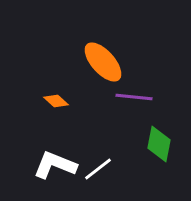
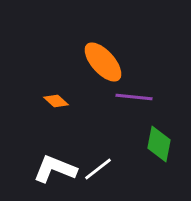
white L-shape: moved 4 px down
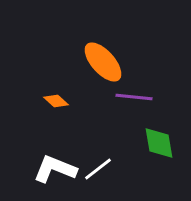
green diamond: moved 1 px up; rotated 21 degrees counterclockwise
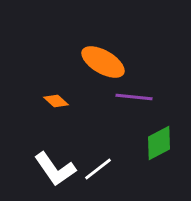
orange ellipse: rotated 18 degrees counterclockwise
green diamond: rotated 72 degrees clockwise
white L-shape: rotated 147 degrees counterclockwise
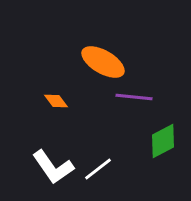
orange diamond: rotated 10 degrees clockwise
green diamond: moved 4 px right, 2 px up
white L-shape: moved 2 px left, 2 px up
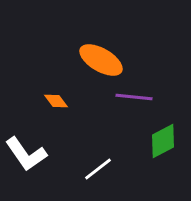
orange ellipse: moved 2 px left, 2 px up
white L-shape: moved 27 px left, 13 px up
